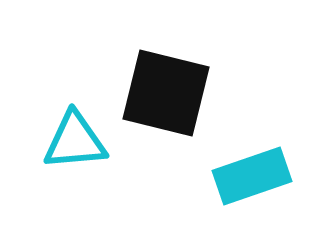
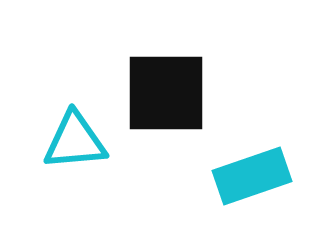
black square: rotated 14 degrees counterclockwise
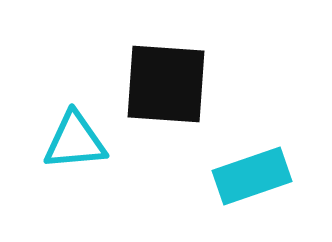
black square: moved 9 px up; rotated 4 degrees clockwise
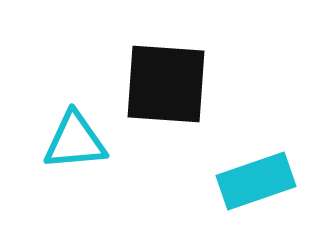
cyan rectangle: moved 4 px right, 5 px down
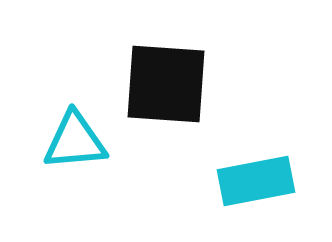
cyan rectangle: rotated 8 degrees clockwise
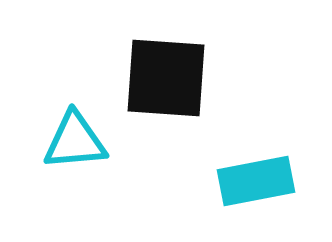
black square: moved 6 px up
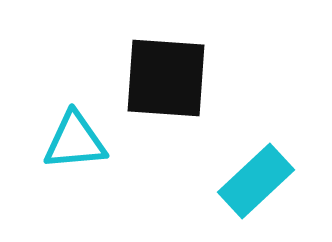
cyan rectangle: rotated 32 degrees counterclockwise
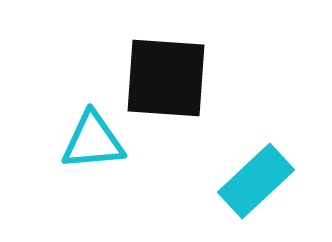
cyan triangle: moved 18 px right
